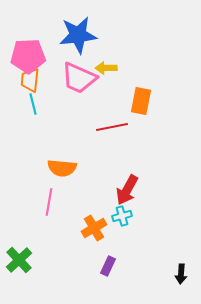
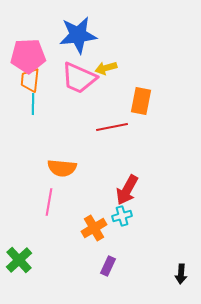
yellow arrow: rotated 15 degrees counterclockwise
cyan line: rotated 15 degrees clockwise
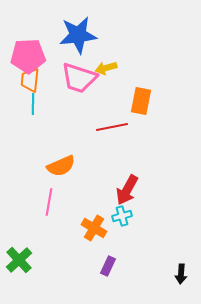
pink trapezoid: rotated 6 degrees counterclockwise
orange semicircle: moved 1 px left, 2 px up; rotated 28 degrees counterclockwise
orange cross: rotated 30 degrees counterclockwise
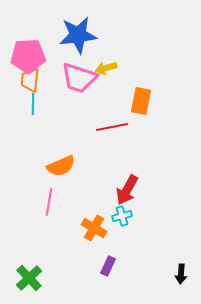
green cross: moved 10 px right, 18 px down
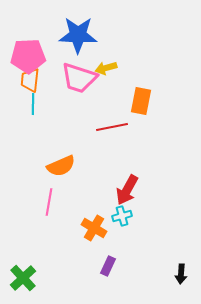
blue star: rotated 9 degrees clockwise
green cross: moved 6 px left
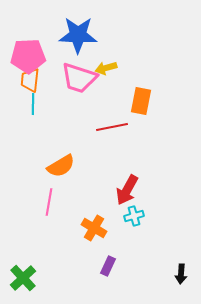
orange semicircle: rotated 8 degrees counterclockwise
cyan cross: moved 12 px right
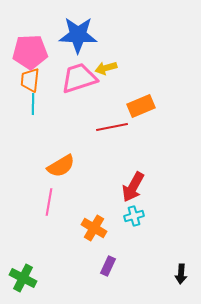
pink pentagon: moved 2 px right, 4 px up
pink trapezoid: rotated 144 degrees clockwise
orange rectangle: moved 5 px down; rotated 56 degrees clockwise
red arrow: moved 6 px right, 3 px up
green cross: rotated 20 degrees counterclockwise
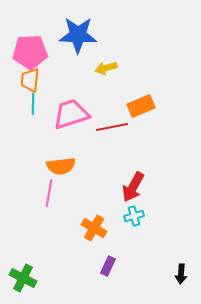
pink trapezoid: moved 8 px left, 36 px down
orange semicircle: rotated 24 degrees clockwise
pink line: moved 9 px up
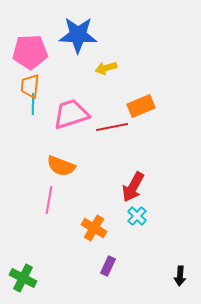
orange trapezoid: moved 6 px down
orange semicircle: rotated 28 degrees clockwise
pink line: moved 7 px down
cyan cross: moved 3 px right; rotated 30 degrees counterclockwise
black arrow: moved 1 px left, 2 px down
